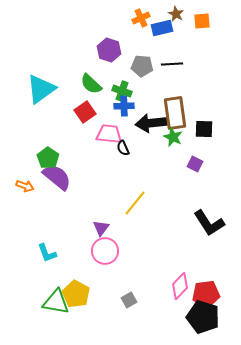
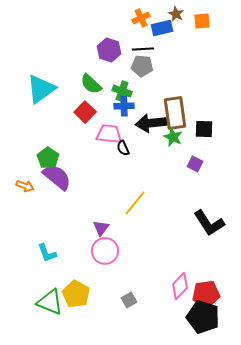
black line: moved 29 px left, 15 px up
red square: rotated 10 degrees counterclockwise
green triangle: moved 6 px left; rotated 12 degrees clockwise
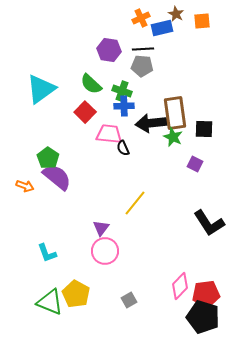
purple hexagon: rotated 10 degrees counterclockwise
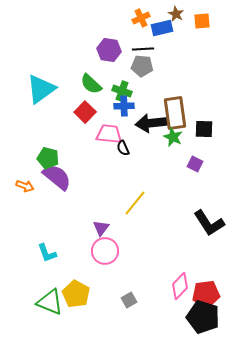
green pentagon: rotated 20 degrees counterclockwise
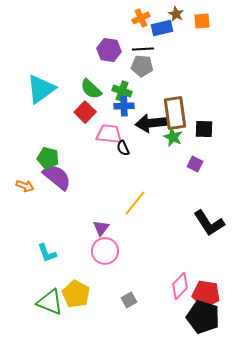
green semicircle: moved 5 px down
red pentagon: rotated 16 degrees clockwise
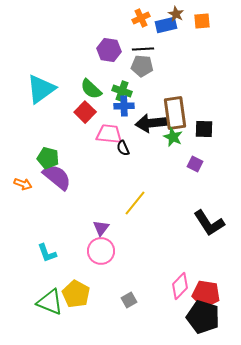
blue rectangle: moved 4 px right, 3 px up
orange arrow: moved 2 px left, 2 px up
pink circle: moved 4 px left
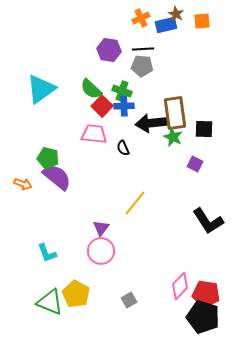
red square: moved 17 px right, 6 px up
pink trapezoid: moved 15 px left
black L-shape: moved 1 px left, 2 px up
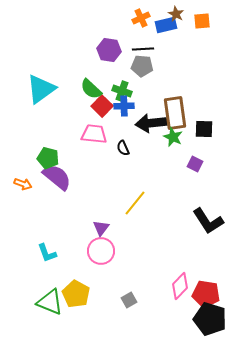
black pentagon: moved 7 px right, 2 px down
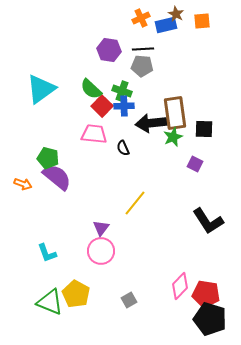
green star: rotated 24 degrees clockwise
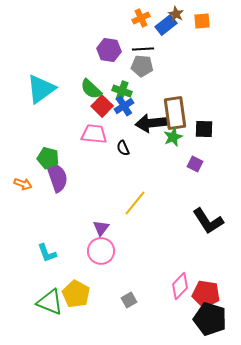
blue rectangle: rotated 25 degrees counterclockwise
blue cross: rotated 30 degrees counterclockwise
purple semicircle: rotated 32 degrees clockwise
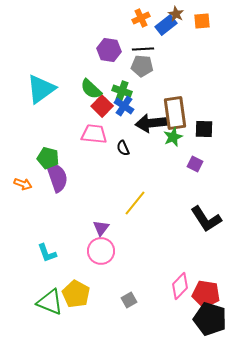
blue cross: rotated 24 degrees counterclockwise
black L-shape: moved 2 px left, 2 px up
